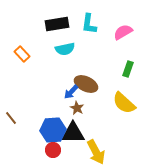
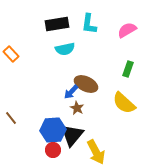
pink semicircle: moved 4 px right, 2 px up
orange rectangle: moved 11 px left
black triangle: moved 1 px left, 2 px down; rotated 50 degrees counterclockwise
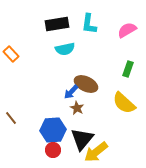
black triangle: moved 10 px right, 4 px down
yellow arrow: rotated 80 degrees clockwise
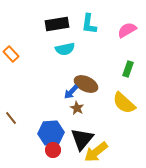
blue hexagon: moved 2 px left, 3 px down
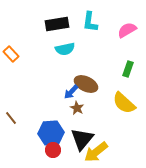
cyan L-shape: moved 1 px right, 2 px up
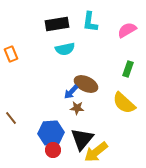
orange rectangle: rotated 21 degrees clockwise
brown star: rotated 24 degrees counterclockwise
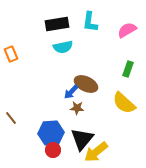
cyan semicircle: moved 2 px left, 2 px up
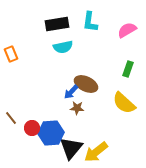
black triangle: moved 11 px left, 9 px down
red circle: moved 21 px left, 22 px up
